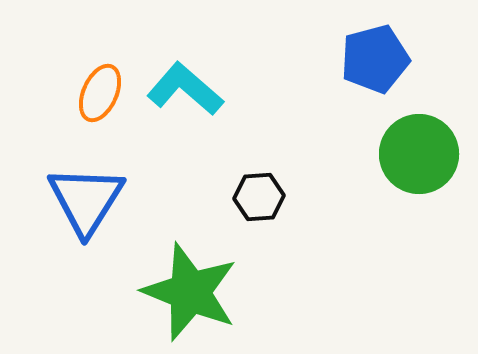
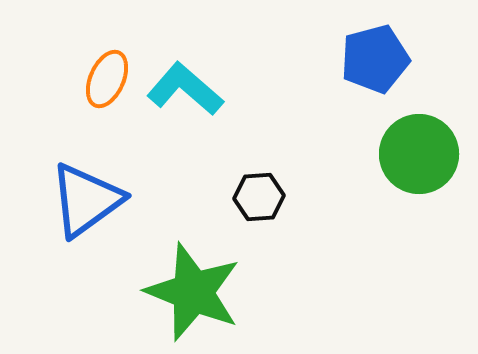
orange ellipse: moved 7 px right, 14 px up
blue triangle: rotated 22 degrees clockwise
green star: moved 3 px right
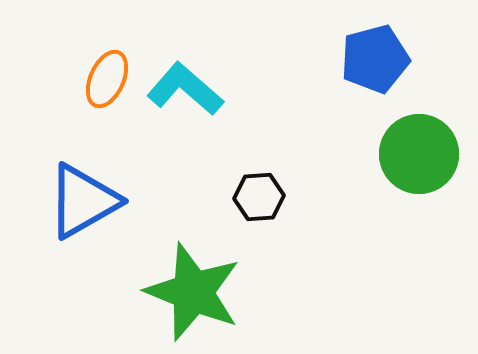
blue triangle: moved 3 px left, 1 px down; rotated 6 degrees clockwise
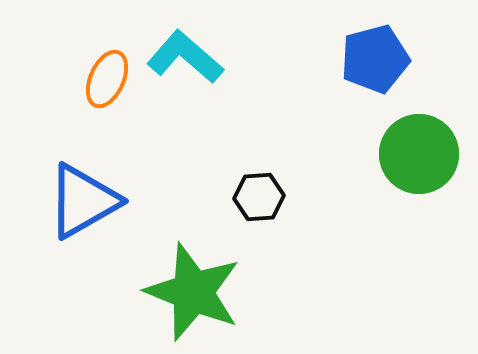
cyan L-shape: moved 32 px up
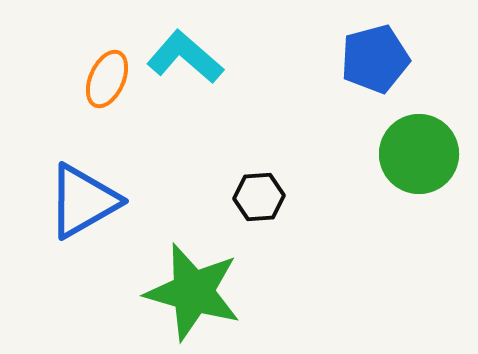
green star: rotated 6 degrees counterclockwise
